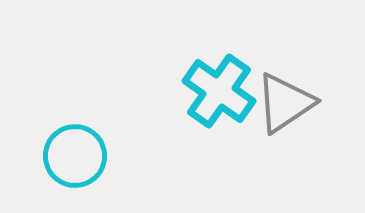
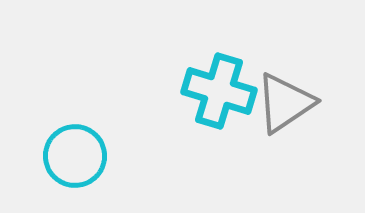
cyan cross: rotated 18 degrees counterclockwise
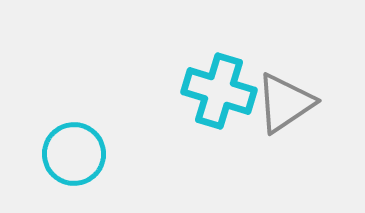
cyan circle: moved 1 px left, 2 px up
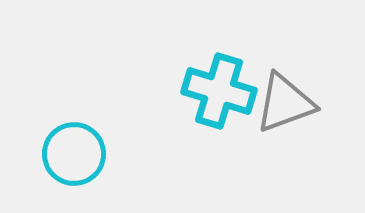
gray triangle: rotated 14 degrees clockwise
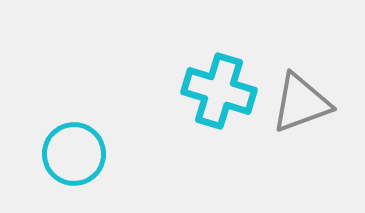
gray triangle: moved 16 px right
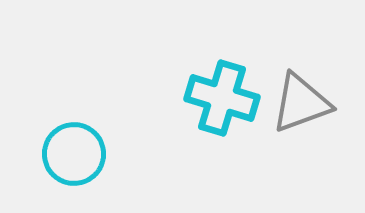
cyan cross: moved 3 px right, 7 px down
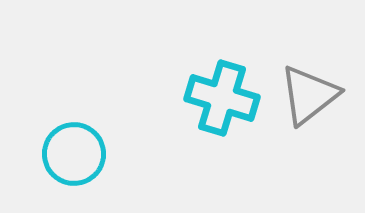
gray triangle: moved 8 px right, 8 px up; rotated 18 degrees counterclockwise
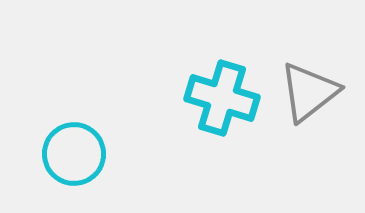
gray triangle: moved 3 px up
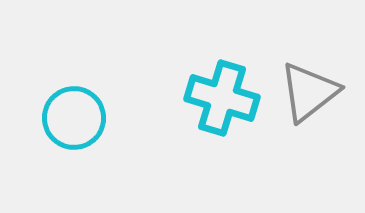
cyan circle: moved 36 px up
